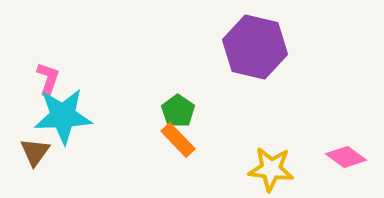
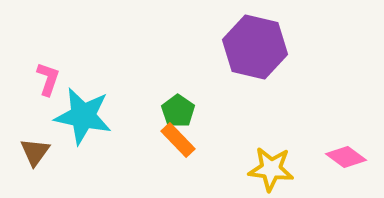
cyan star: moved 20 px right; rotated 14 degrees clockwise
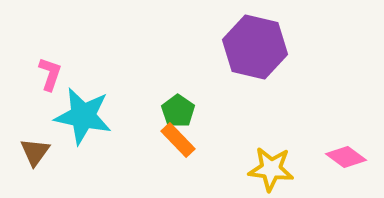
pink L-shape: moved 2 px right, 5 px up
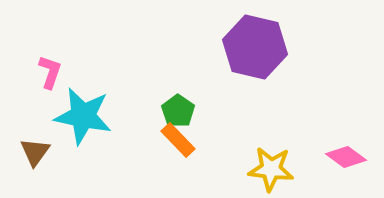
pink L-shape: moved 2 px up
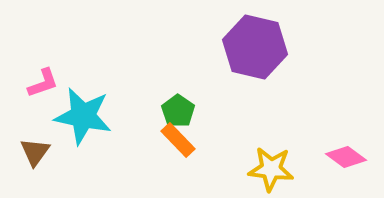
pink L-shape: moved 7 px left, 11 px down; rotated 52 degrees clockwise
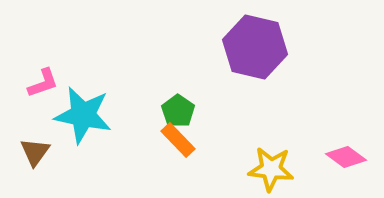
cyan star: moved 1 px up
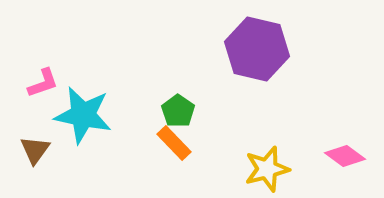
purple hexagon: moved 2 px right, 2 px down
orange rectangle: moved 4 px left, 3 px down
brown triangle: moved 2 px up
pink diamond: moved 1 px left, 1 px up
yellow star: moved 4 px left; rotated 21 degrees counterclockwise
